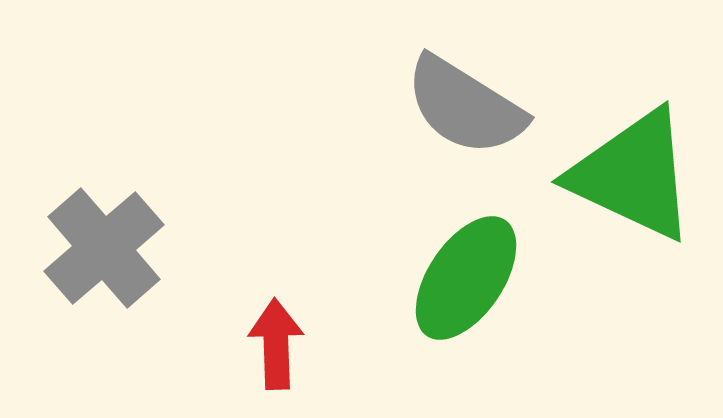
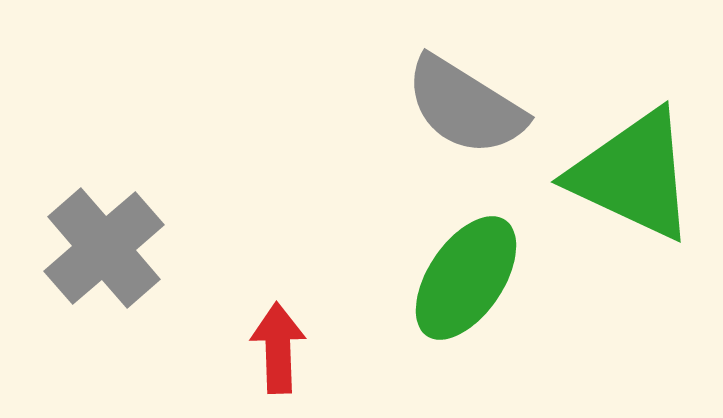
red arrow: moved 2 px right, 4 px down
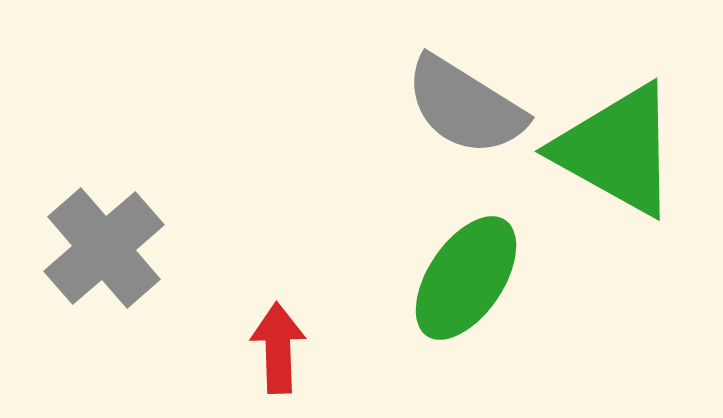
green triangle: moved 16 px left, 25 px up; rotated 4 degrees clockwise
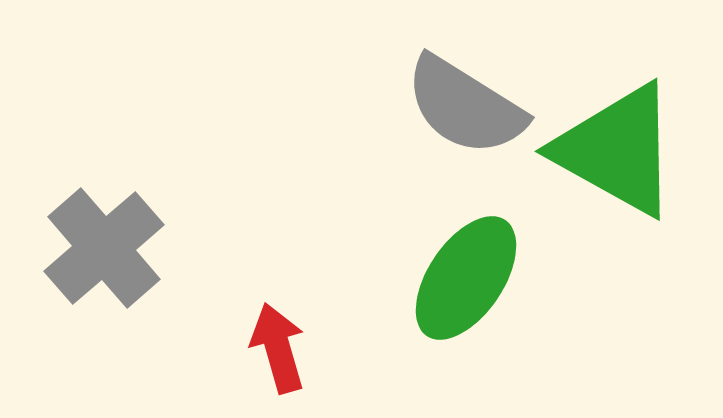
red arrow: rotated 14 degrees counterclockwise
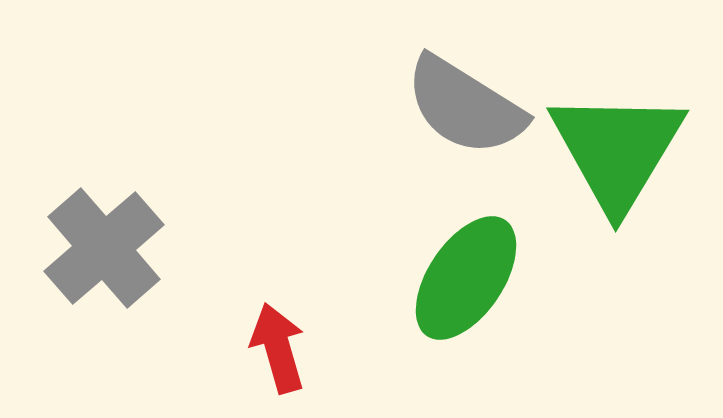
green triangle: rotated 32 degrees clockwise
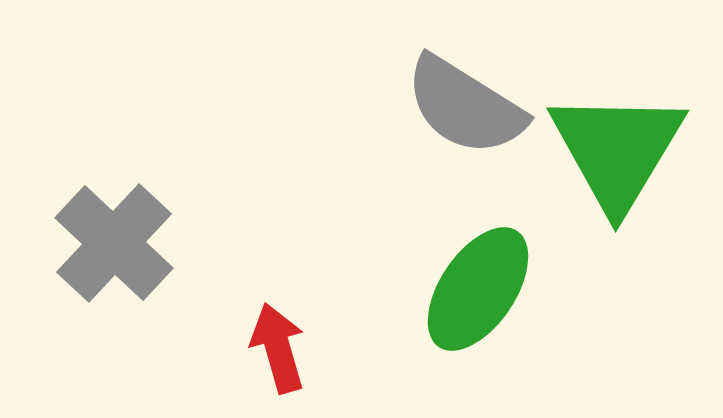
gray cross: moved 10 px right, 5 px up; rotated 6 degrees counterclockwise
green ellipse: moved 12 px right, 11 px down
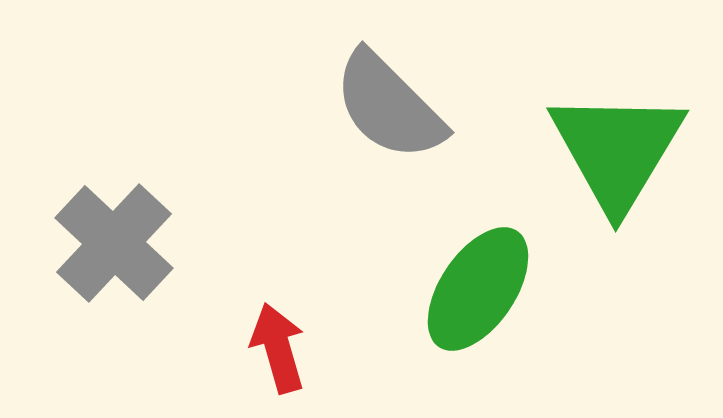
gray semicircle: moved 76 px left; rotated 13 degrees clockwise
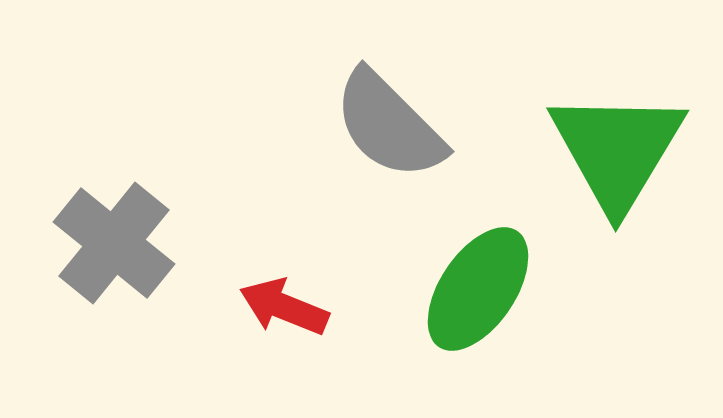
gray semicircle: moved 19 px down
gray cross: rotated 4 degrees counterclockwise
red arrow: moved 6 px right, 41 px up; rotated 52 degrees counterclockwise
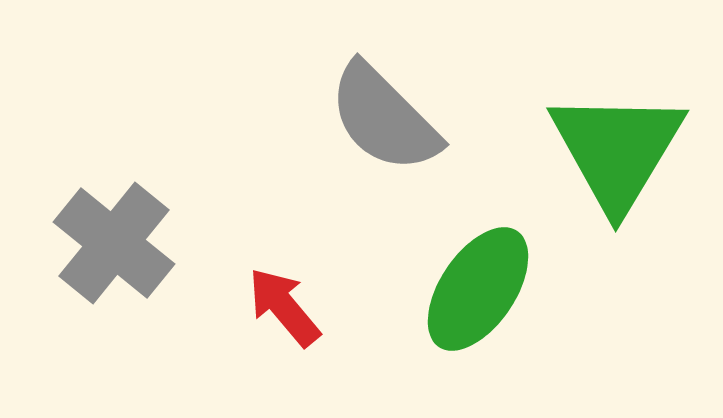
gray semicircle: moved 5 px left, 7 px up
red arrow: rotated 28 degrees clockwise
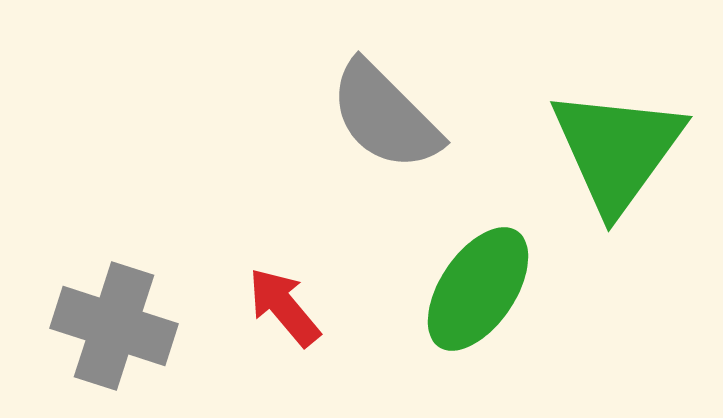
gray semicircle: moved 1 px right, 2 px up
green triangle: rotated 5 degrees clockwise
gray cross: moved 83 px down; rotated 21 degrees counterclockwise
